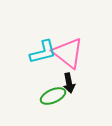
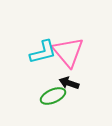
pink triangle: moved 1 px up; rotated 12 degrees clockwise
black arrow: rotated 120 degrees clockwise
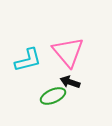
cyan L-shape: moved 15 px left, 8 px down
black arrow: moved 1 px right, 1 px up
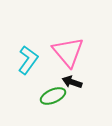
cyan L-shape: rotated 40 degrees counterclockwise
black arrow: moved 2 px right
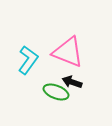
pink triangle: rotated 28 degrees counterclockwise
green ellipse: moved 3 px right, 4 px up; rotated 45 degrees clockwise
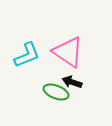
pink triangle: rotated 12 degrees clockwise
cyan L-shape: moved 1 px left, 5 px up; rotated 32 degrees clockwise
